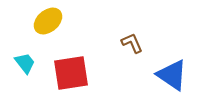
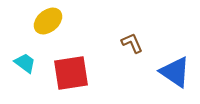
cyan trapezoid: rotated 15 degrees counterclockwise
blue triangle: moved 3 px right, 3 px up
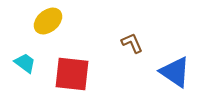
red square: moved 1 px right, 1 px down; rotated 15 degrees clockwise
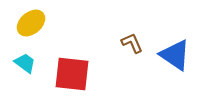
yellow ellipse: moved 17 px left, 2 px down
blue triangle: moved 17 px up
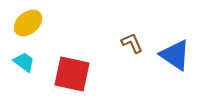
yellow ellipse: moved 3 px left
cyan trapezoid: moved 1 px left, 1 px up
red square: rotated 6 degrees clockwise
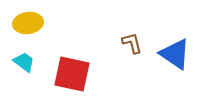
yellow ellipse: rotated 32 degrees clockwise
brown L-shape: rotated 10 degrees clockwise
blue triangle: moved 1 px up
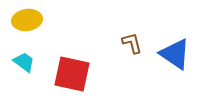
yellow ellipse: moved 1 px left, 3 px up
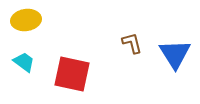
yellow ellipse: moved 1 px left
blue triangle: rotated 24 degrees clockwise
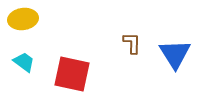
yellow ellipse: moved 3 px left, 1 px up
brown L-shape: rotated 15 degrees clockwise
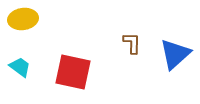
blue triangle: rotated 20 degrees clockwise
cyan trapezoid: moved 4 px left, 5 px down
red square: moved 1 px right, 2 px up
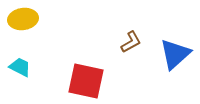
brown L-shape: moved 1 px left, 1 px up; rotated 60 degrees clockwise
cyan trapezoid: rotated 10 degrees counterclockwise
red square: moved 13 px right, 9 px down
